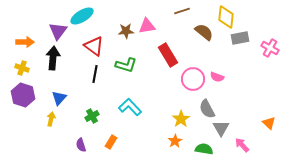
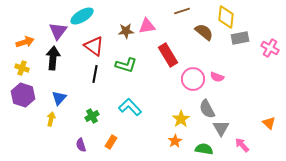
orange arrow: rotated 18 degrees counterclockwise
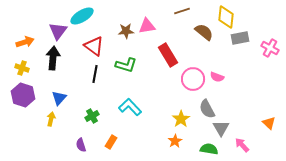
green semicircle: moved 5 px right
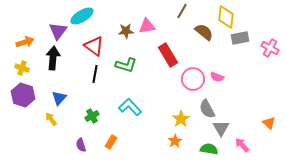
brown line: rotated 42 degrees counterclockwise
yellow arrow: rotated 48 degrees counterclockwise
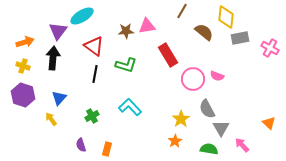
yellow cross: moved 1 px right, 2 px up
pink semicircle: moved 1 px up
orange rectangle: moved 4 px left, 7 px down; rotated 16 degrees counterclockwise
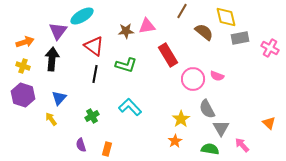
yellow diamond: rotated 20 degrees counterclockwise
black arrow: moved 1 px left, 1 px down
green semicircle: moved 1 px right
